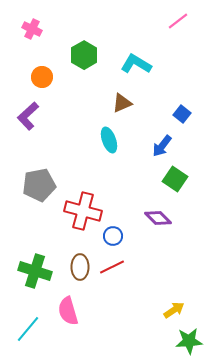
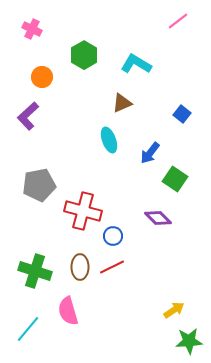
blue arrow: moved 12 px left, 7 px down
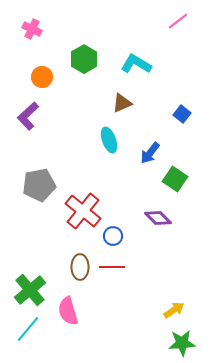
green hexagon: moved 4 px down
red cross: rotated 24 degrees clockwise
red line: rotated 25 degrees clockwise
green cross: moved 5 px left, 19 px down; rotated 32 degrees clockwise
green star: moved 7 px left, 2 px down
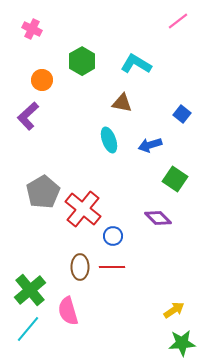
green hexagon: moved 2 px left, 2 px down
orange circle: moved 3 px down
brown triangle: rotated 35 degrees clockwise
blue arrow: moved 8 px up; rotated 35 degrees clockwise
gray pentagon: moved 4 px right, 7 px down; rotated 20 degrees counterclockwise
red cross: moved 2 px up
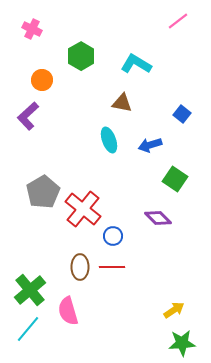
green hexagon: moved 1 px left, 5 px up
